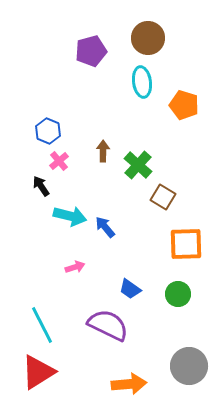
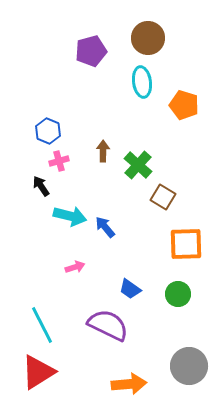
pink cross: rotated 24 degrees clockwise
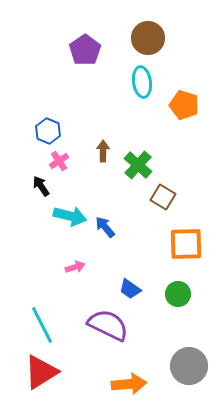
purple pentagon: moved 6 px left, 1 px up; rotated 20 degrees counterclockwise
pink cross: rotated 18 degrees counterclockwise
red triangle: moved 3 px right
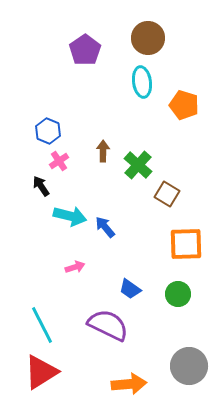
brown square: moved 4 px right, 3 px up
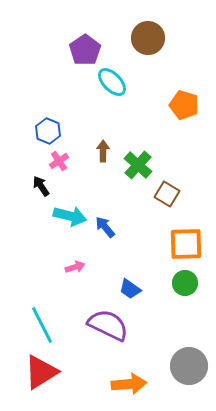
cyan ellipse: moved 30 px left; rotated 36 degrees counterclockwise
green circle: moved 7 px right, 11 px up
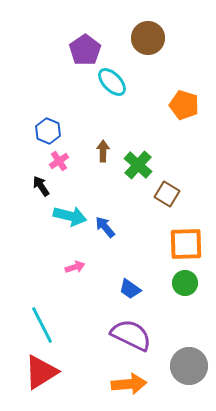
purple semicircle: moved 23 px right, 10 px down
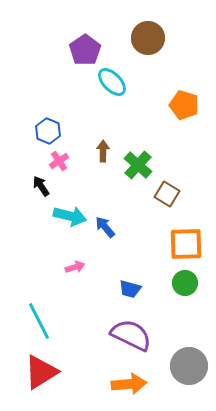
blue trapezoid: rotated 20 degrees counterclockwise
cyan line: moved 3 px left, 4 px up
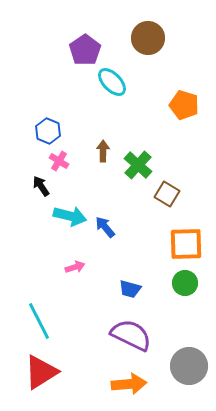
pink cross: rotated 24 degrees counterclockwise
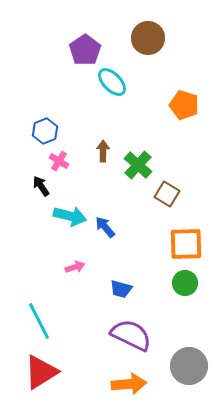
blue hexagon: moved 3 px left; rotated 15 degrees clockwise
blue trapezoid: moved 9 px left
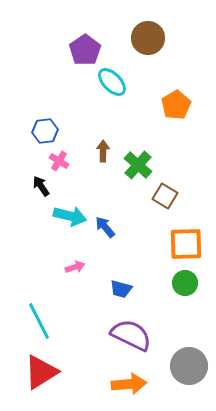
orange pentagon: moved 8 px left; rotated 24 degrees clockwise
blue hexagon: rotated 15 degrees clockwise
brown square: moved 2 px left, 2 px down
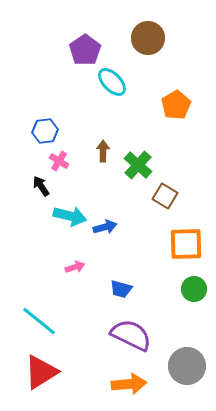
blue arrow: rotated 115 degrees clockwise
green circle: moved 9 px right, 6 px down
cyan line: rotated 24 degrees counterclockwise
gray circle: moved 2 px left
